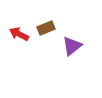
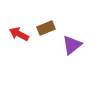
purple triangle: moved 1 px up
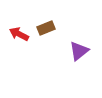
purple triangle: moved 7 px right, 6 px down
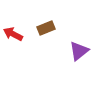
red arrow: moved 6 px left
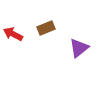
purple triangle: moved 3 px up
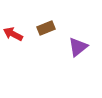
purple triangle: moved 1 px left, 1 px up
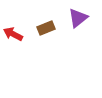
purple triangle: moved 29 px up
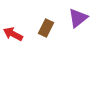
brown rectangle: rotated 42 degrees counterclockwise
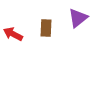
brown rectangle: rotated 24 degrees counterclockwise
